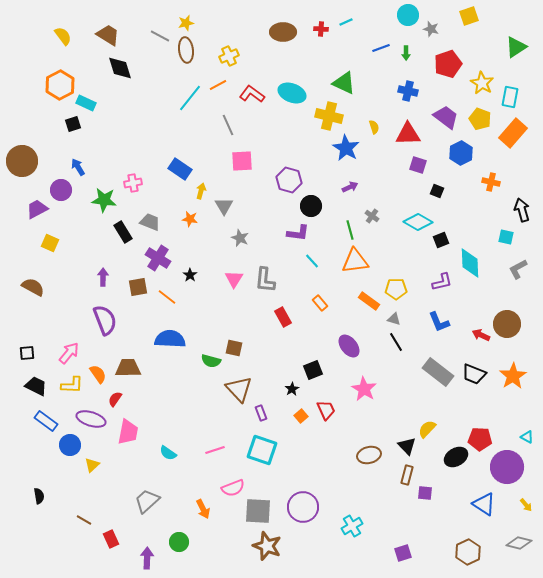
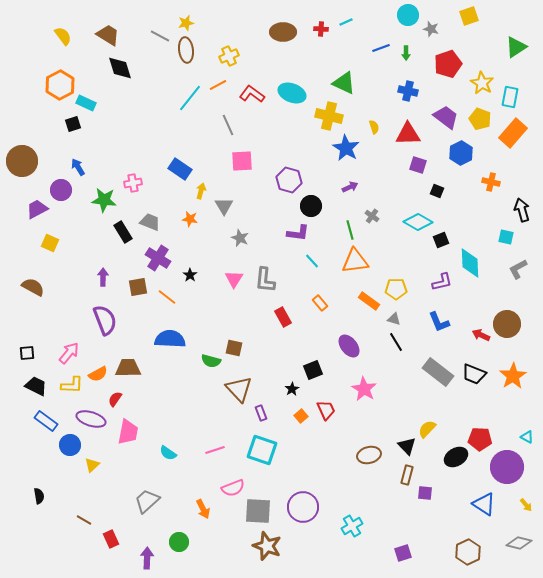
orange semicircle at (98, 374): rotated 96 degrees clockwise
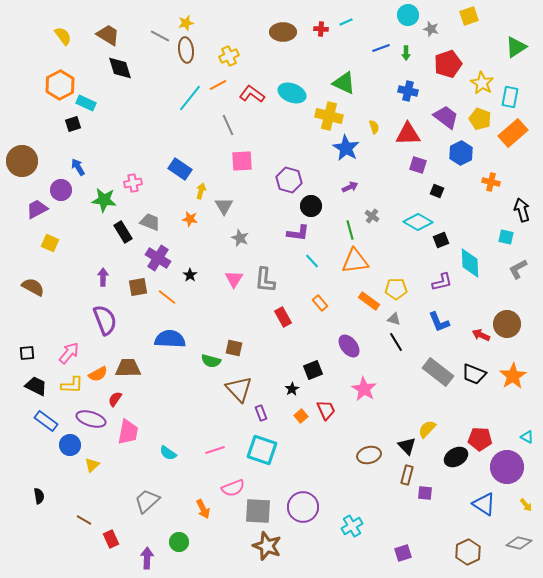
orange rectangle at (513, 133): rotated 8 degrees clockwise
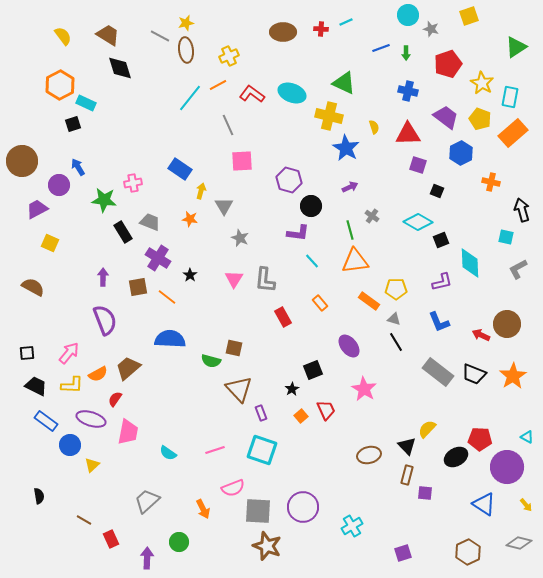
purple circle at (61, 190): moved 2 px left, 5 px up
brown trapezoid at (128, 368): rotated 40 degrees counterclockwise
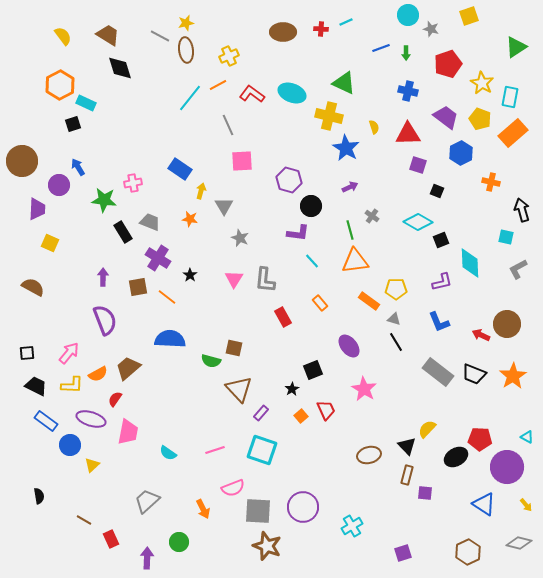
purple trapezoid at (37, 209): rotated 120 degrees clockwise
purple rectangle at (261, 413): rotated 63 degrees clockwise
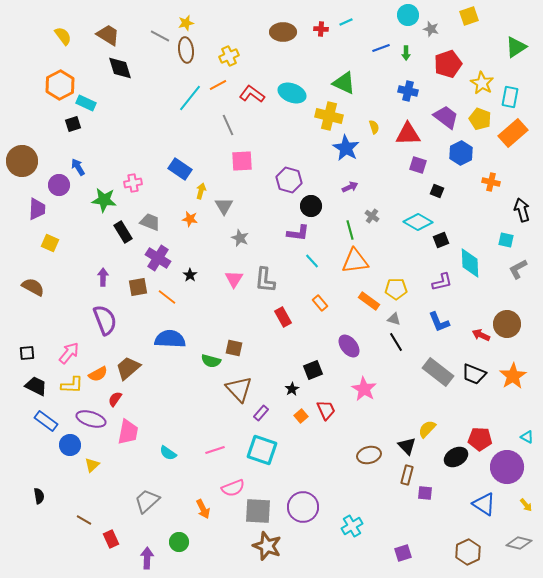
cyan square at (506, 237): moved 3 px down
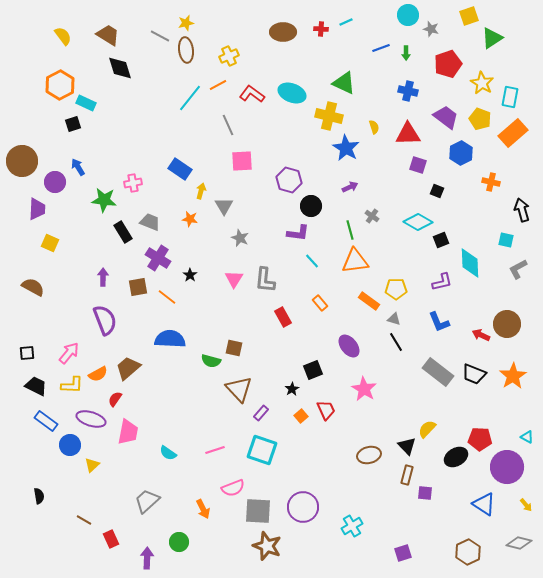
green triangle at (516, 47): moved 24 px left, 9 px up
purple circle at (59, 185): moved 4 px left, 3 px up
